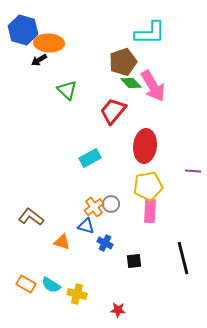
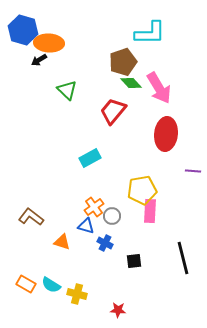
pink arrow: moved 6 px right, 2 px down
red ellipse: moved 21 px right, 12 px up
yellow pentagon: moved 6 px left, 4 px down
gray circle: moved 1 px right, 12 px down
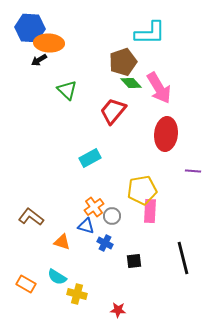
blue hexagon: moved 7 px right, 2 px up; rotated 12 degrees counterclockwise
cyan semicircle: moved 6 px right, 8 px up
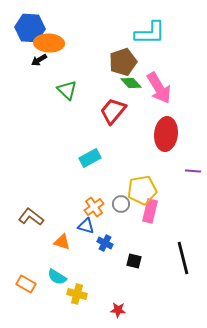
pink rectangle: rotated 10 degrees clockwise
gray circle: moved 9 px right, 12 px up
black square: rotated 21 degrees clockwise
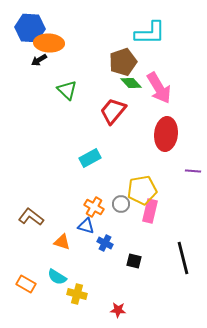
orange cross: rotated 24 degrees counterclockwise
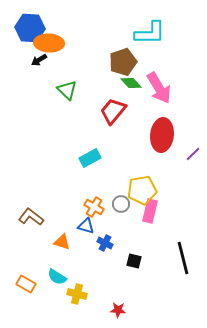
red ellipse: moved 4 px left, 1 px down
purple line: moved 17 px up; rotated 49 degrees counterclockwise
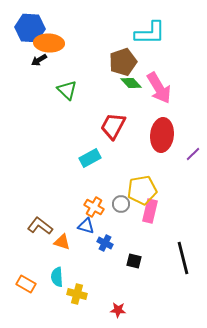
red trapezoid: moved 15 px down; rotated 12 degrees counterclockwise
brown L-shape: moved 9 px right, 9 px down
cyan semicircle: rotated 54 degrees clockwise
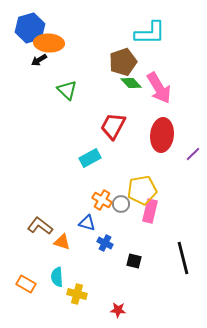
blue hexagon: rotated 20 degrees counterclockwise
orange cross: moved 8 px right, 7 px up
blue triangle: moved 1 px right, 3 px up
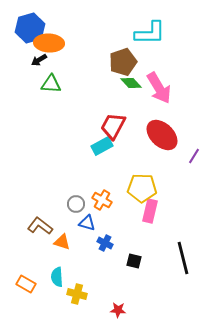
green triangle: moved 16 px left, 6 px up; rotated 40 degrees counterclockwise
red ellipse: rotated 52 degrees counterclockwise
purple line: moved 1 px right, 2 px down; rotated 14 degrees counterclockwise
cyan rectangle: moved 12 px right, 12 px up
yellow pentagon: moved 2 px up; rotated 12 degrees clockwise
gray circle: moved 45 px left
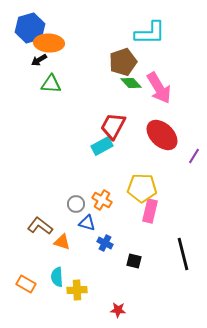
black line: moved 4 px up
yellow cross: moved 4 px up; rotated 18 degrees counterclockwise
